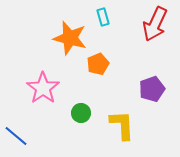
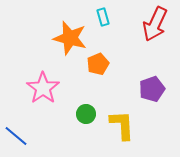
green circle: moved 5 px right, 1 px down
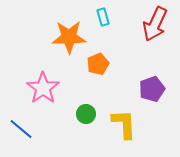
orange star: moved 1 px left, 1 px up; rotated 16 degrees counterclockwise
yellow L-shape: moved 2 px right, 1 px up
blue line: moved 5 px right, 7 px up
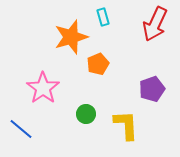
orange star: moved 2 px right; rotated 16 degrees counterclockwise
yellow L-shape: moved 2 px right, 1 px down
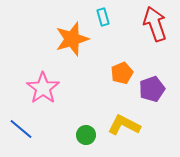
red arrow: rotated 136 degrees clockwise
orange star: moved 1 px right, 2 px down
orange pentagon: moved 24 px right, 9 px down
green circle: moved 21 px down
yellow L-shape: moved 2 px left; rotated 60 degrees counterclockwise
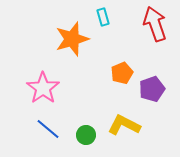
blue line: moved 27 px right
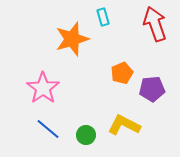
purple pentagon: rotated 15 degrees clockwise
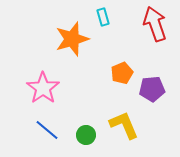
yellow L-shape: rotated 40 degrees clockwise
blue line: moved 1 px left, 1 px down
